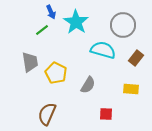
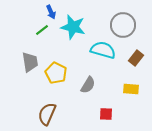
cyan star: moved 3 px left, 5 px down; rotated 20 degrees counterclockwise
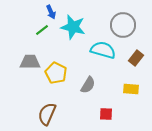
gray trapezoid: rotated 80 degrees counterclockwise
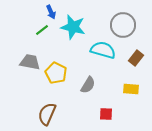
gray trapezoid: rotated 10 degrees clockwise
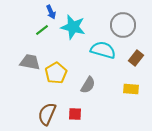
yellow pentagon: rotated 15 degrees clockwise
red square: moved 31 px left
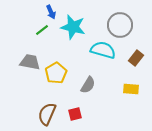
gray circle: moved 3 px left
red square: rotated 16 degrees counterclockwise
